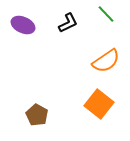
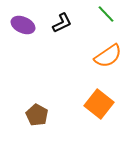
black L-shape: moved 6 px left
orange semicircle: moved 2 px right, 5 px up
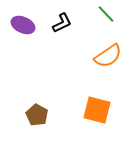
orange square: moved 2 px left, 6 px down; rotated 24 degrees counterclockwise
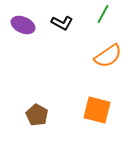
green line: moved 3 px left; rotated 72 degrees clockwise
black L-shape: rotated 55 degrees clockwise
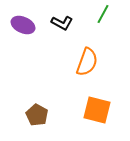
orange semicircle: moved 21 px left, 6 px down; rotated 36 degrees counterclockwise
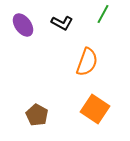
purple ellipse: rotated 30 degrees clockwise
orange square: moved 2 px left, 1 px up; rotated 20 degrees clockwise
